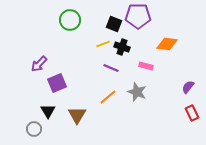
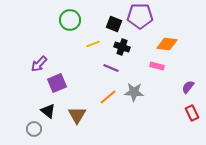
purple pentagon: moved 2 px right
yellow line: moved 10 px left
pink rectangle: moved 11 px right
gray star: moved 3 px left; rotated 18 degrees counterclockwise
black triangle: rotated 21 degrees counterclockwise
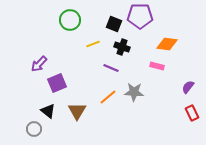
brown triangle: moved 4 px up
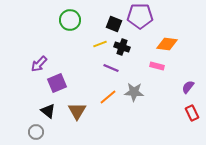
yellow line: moved 7 px right
gray circle: moved 2 px right, 3 px down
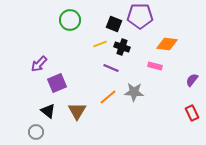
pink rectangle: moved 2 px left
purple semicircle: moved 4 px right, 7 px up
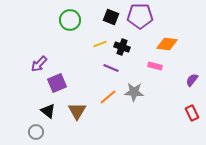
black square: moved 3 px left, 7 px up
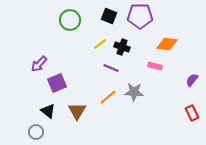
black square: moved 2 px left, 1 px up
yellow line: rotated 16 degrees counterclockwise
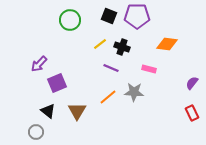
purple pentagon: moved 3 px left
pink rectangle: moved 6 px left, 3 px down
purple semicircle: moved 3 px down
